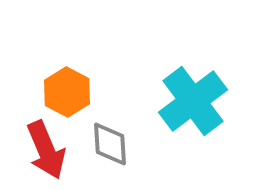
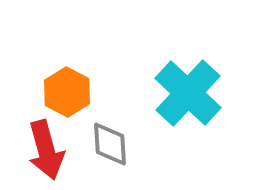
cyan cross: moved 5 px left, 8 px up; rotated 10 degrees counterclockwise
red arrow: rotated 8 degrees clockwise
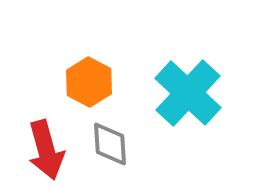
orange hexagon: moved 22 px right, 10 px up
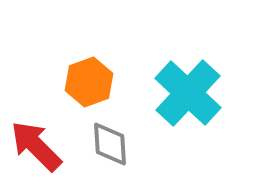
orange hexagon: rotated 12 degrees clockwise
red arrow: moved 10 px left, 4 px up; rotated 150 degrees clockwise
